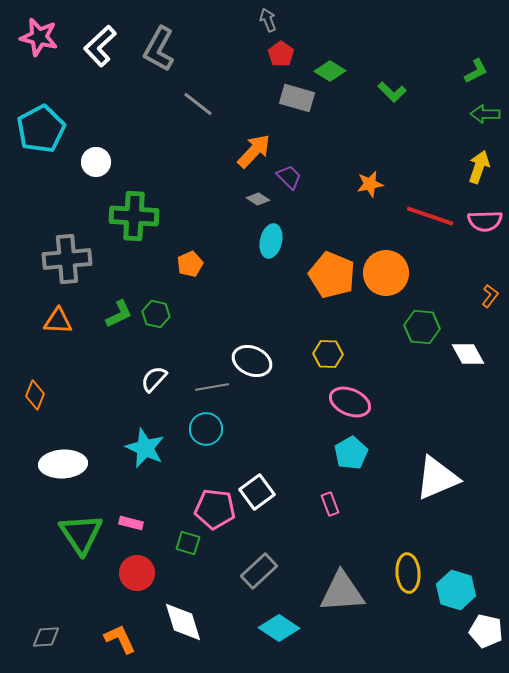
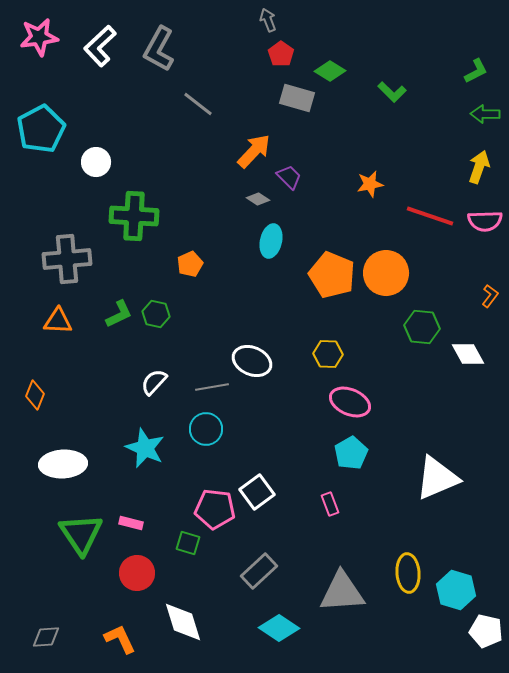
pink star at (39, 37): rotated 21 degrees counterclockwise
white semicircle at (154, 379): moved 3 px down
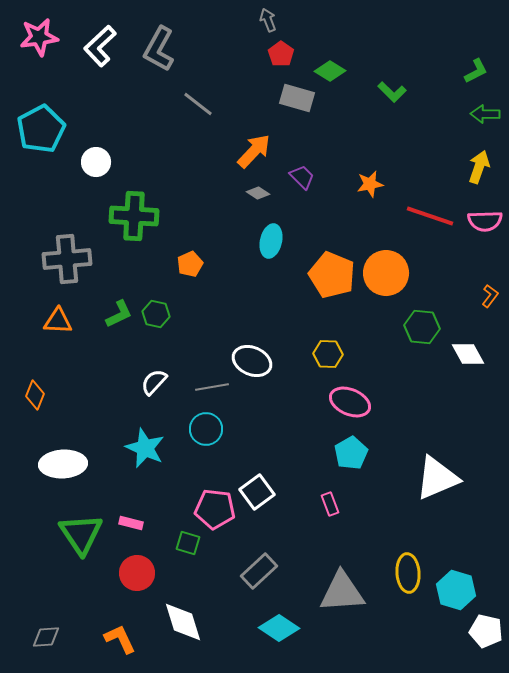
purple trapezoid at (289, 177): moved 13 px right
gray diamond at (258, 199): moved 6 px up
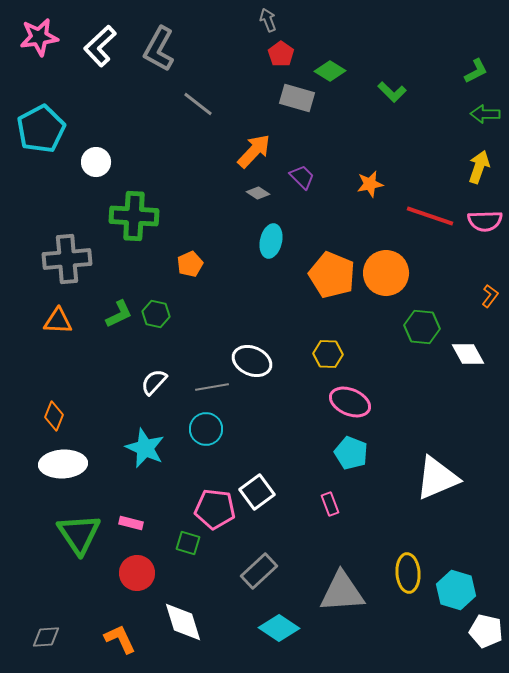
orange diamond at (35, 395): moved 19 px right, 21 px down
cyan pentagon at (351, 453): rotated 20 degrees counterclockwise
green triangle at (81, 534): moved 2 px left
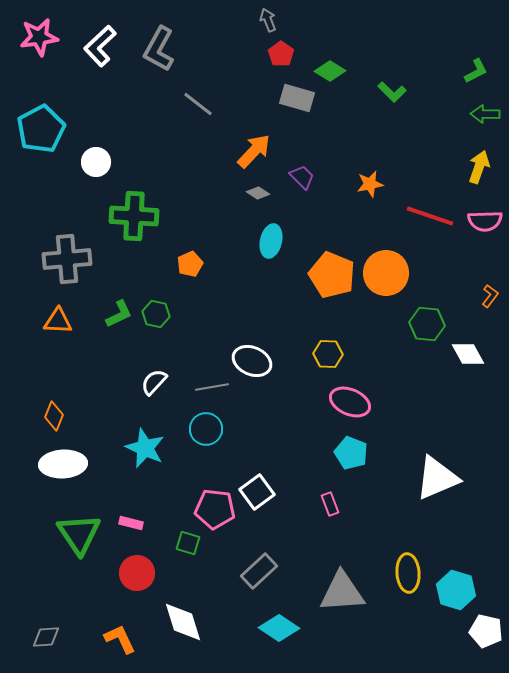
green hexagon at (422, 327): moved 5 px right, 3 px up
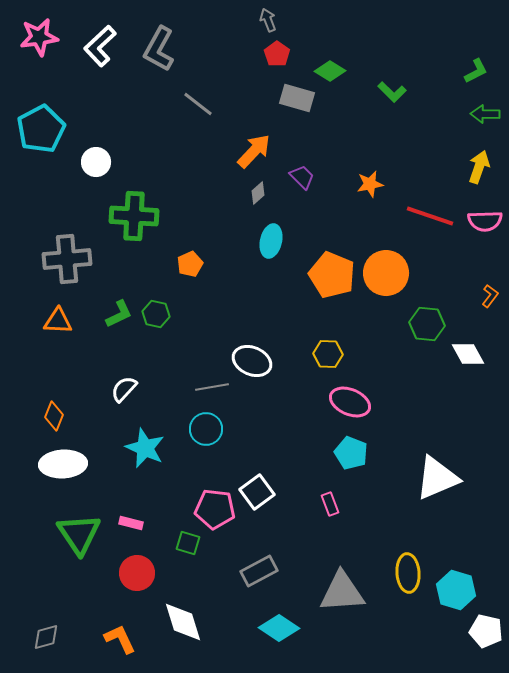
red pentagon at (281, 54): moved 4 px left
gray diamond at (258, 193): rotated 75 degrees counterclockwise
white semicircle at (154, 382): moved 30 px left, 7 px down
gray rectangle at (259, 571): rotated 15 degrees clockwise
gray diamond at (46, 637): rotated 12 degrees counterclockwise
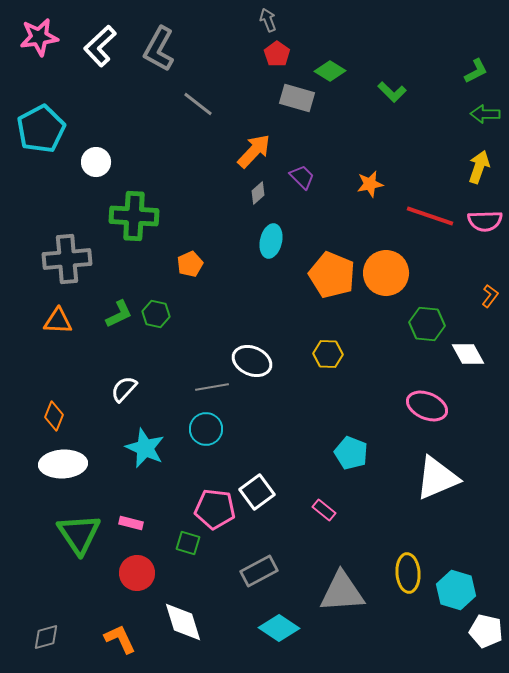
pink ellipse at (350, 402): moved 77 px right, 4 px down
pink rectangle at (330, 504): moved 6 px left, 6 px down; rotated 30 degrees counterclockwise
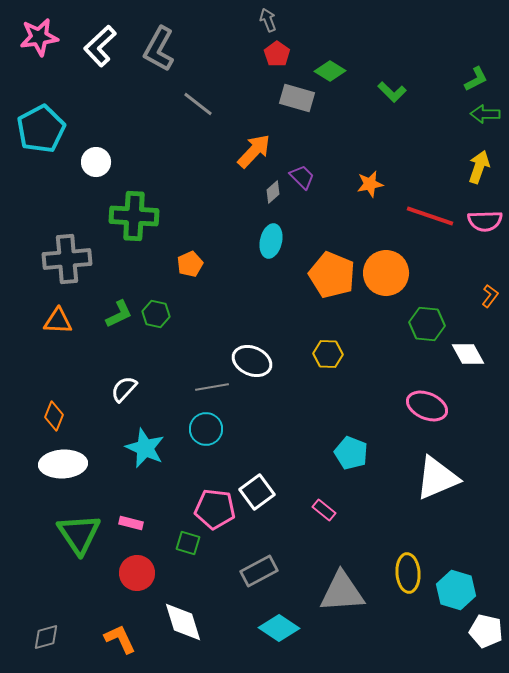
green L-shape at (476, 71): moved 8 px down
gray diamond at (258, 193): moved 15 px right, 1 px up
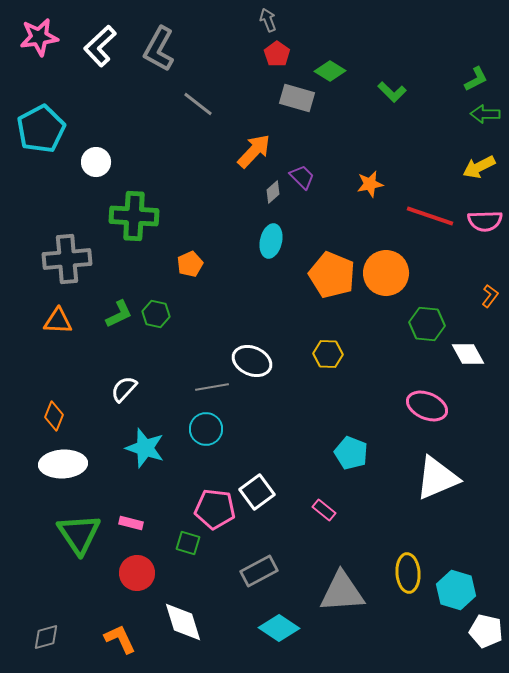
yellow arrow at (479, 167): rotated 136 degrees counterclockwise
cyan star at (145, 448): rotated 6 degrees counterclockwise
